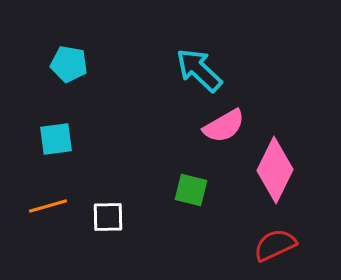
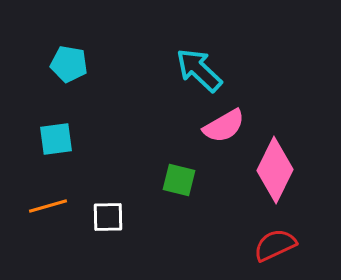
green square: moved 12 px left, 10 px up
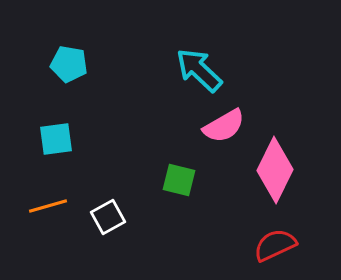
white square: rotated 28 degrees counterclockwise
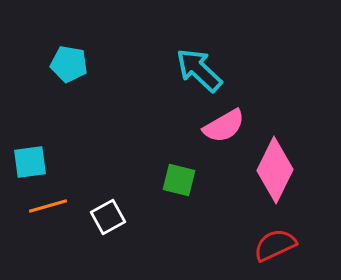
cyan square: moved 26 px left, 23 px down
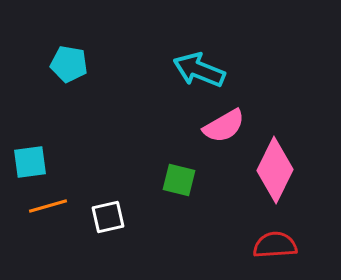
cyan arrow: rotated 21 degrees counterclockwise
white square: rotated 16 degrees clockwise
red semicircle: rotated 21 degrees clockwise
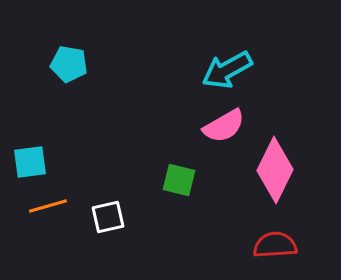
cyan arrow: moved 28 px right; rotated 51 degrees counterclockwise
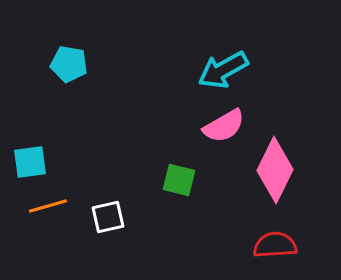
cyan arrow: moved 4 px left
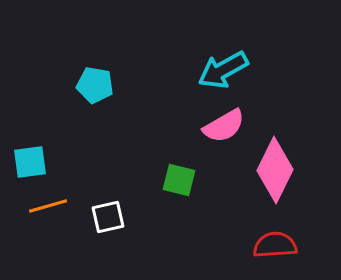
cyan pentagon: moved 26 px right, 21 px down
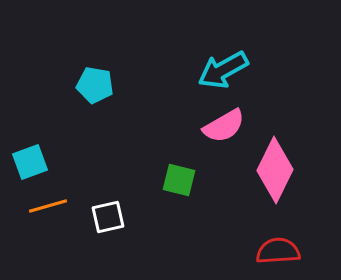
cyan square: rotated 12 degrees counterclockwise
red semicircle: moved 3 px right, 6 px down
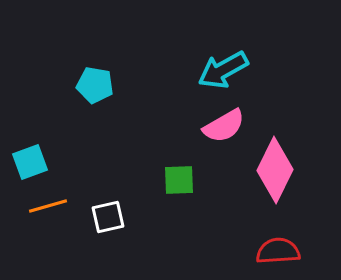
green square: rotated 16 degrees counterclockwise
